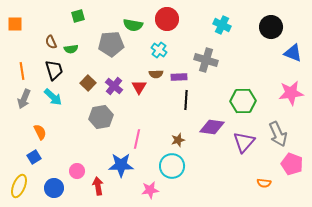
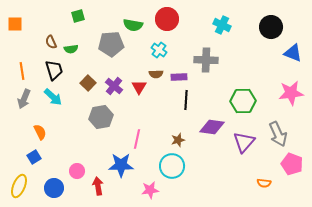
gray cross at (206, 60): rotated 15 degrees counterclockwise
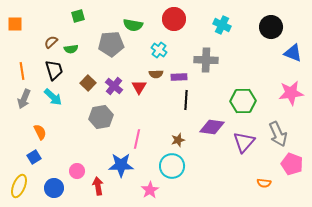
red circle at (167, 19): moved 7 px right
brown semicircle at (51, 42): rotated 72 degrees clockwise
pink star at (150, 190): rotated 24 degrees counterclockwise
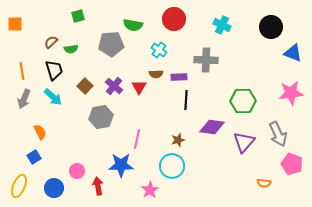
brown square at (88, 83): moved 3 px left, 3 px down
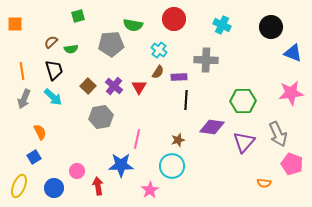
brown semicircle at (156, 74): moved 2 px right, 2 px up; rotated 56 degrees counterclockwise
brown square at (85, 86): moved 3 px right
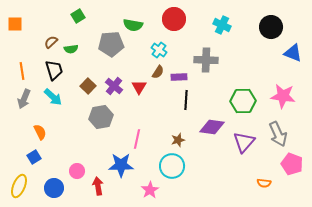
green square at (78, 16): rotated 16 degrees counterclockwise
pink star at (291, 93): moved 8 px left, 3 px down; rotated 15 degrees clockwise
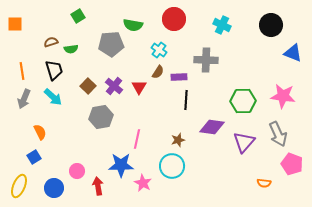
black circle at (271, 27): moved 2 px up
brown semicircle at (51, 42): rotated 24 degrees clockwise
pink star at (150, 190): moved 7 px left, 7 px up; rotated 12 degrees counterclockwise
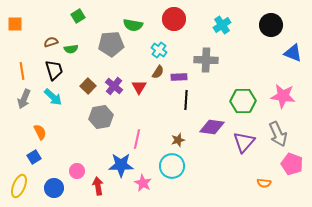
cyan cross at (222, 25): rotated 30 degrees clockwise
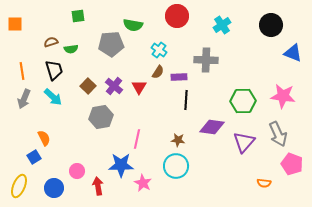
green square at (78, 16): rotated 24 degrees clockwise
red circle at (174, 19): moved 3 px right, 3 px up
orange semicircle at (40, 132): moved 4 px right, 6 px down
brown star at (178, 140): rotated 24 degrees clockwise
cyan circle at (172, 166): moved 4 px right
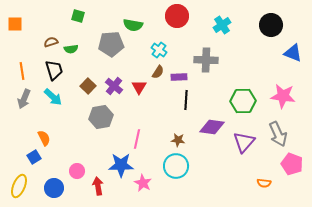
green square at (78, 16): rotated 24 degrees clockwise
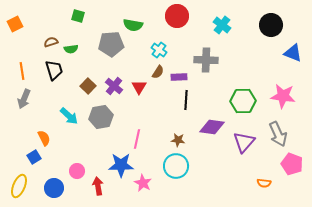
orange square at (15, 24): rotated 28 degrees counterclockwise
cyan cross at (222, 25): rotated 18 degrees counterclockwise
cyan arrow at (53, 97): moved 16 px right, 19 px down
